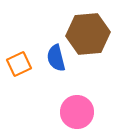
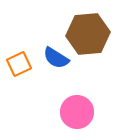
blue semicircle: rotated 44 degrees counterclockwise
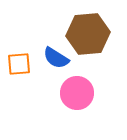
orange square: rotated 20 degrees clockwise
pink circle: moved 19 px up
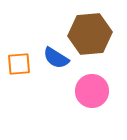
brown hexagon: moved 2 px right
pink circle: moved 15 px right, 2 px up
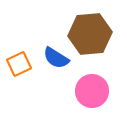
orange square: rotated 20 degrees counterclockwise
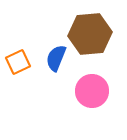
blue semicircle: rotated 80 degrees clockwise
orange square: moved 1 px left, 2 px up
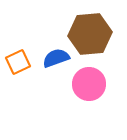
blue semicircle: rotated 48 degrees clockwise
pink circle: moved 3 px left, 7 px up
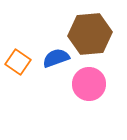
orange square: rotated 30 degrees counterclockwise
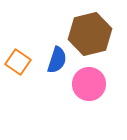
brown hexagon: rotated 9 degrees counterclockwise
blue semicircle: moved 1 px right, 2 px down; rotated 128 degrees clockwise
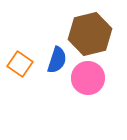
orange square: moved 2 px right, 2 px down
pink circle: moved 1 px left, 6 px up
